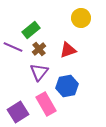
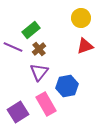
red triangle: moved 17 px right, 4 px up
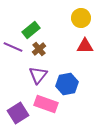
red triangle: rotated 18 degrees clockwise
purple triangle: moved 1 px left, 3 px down
blue hexagon: moved 2 px up
pink rectangle: rotated 40 degrees counterclockwise
purple square: moved 1 px down
